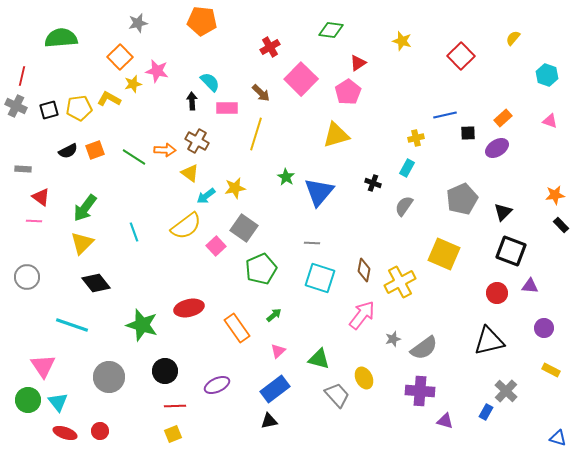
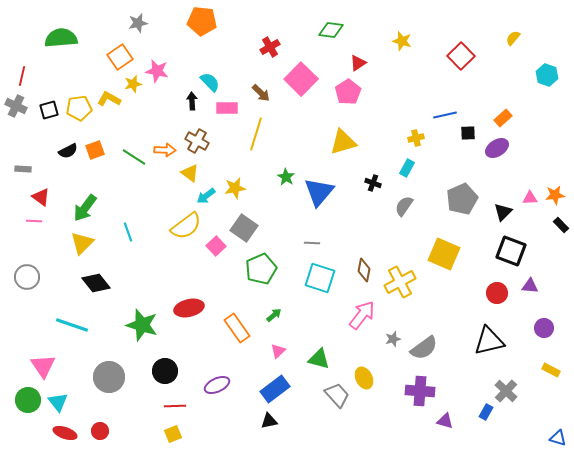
orange square at (120, 57): rotated 10 degrees clockwise
pink triangle at (550, 121): moved 20 px left, 77 px down; rotated 21 degrees counterclockwise
yellow triangle at (336, 135): moved 7 px right, 7 px down
cyan line at (134, 232): moved 6 px left
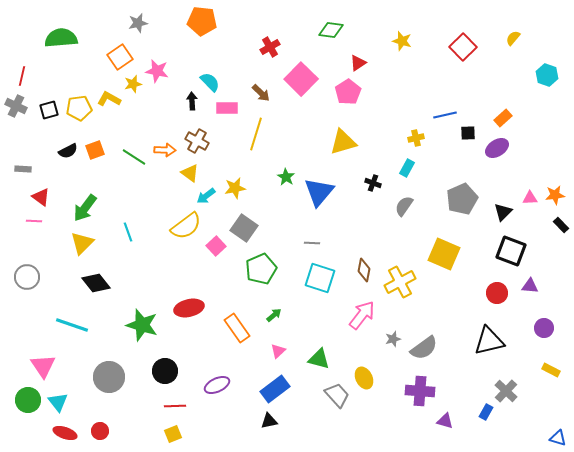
red square at (461, 56): moved 2 px right, 9 px up
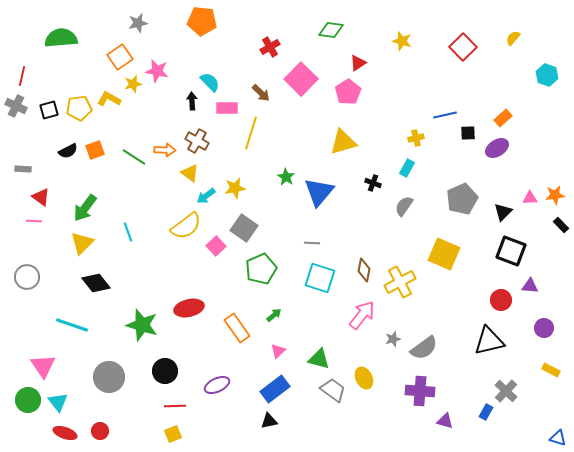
yellow line at (256, 134): moved 5 px left, 1 px up
red circle at (497, 293): moved 4 px right, 7 px down
gray trapezoid at (337, 395): moved 4 px left, 5 px up; rotated 12 degrees counterclockwise
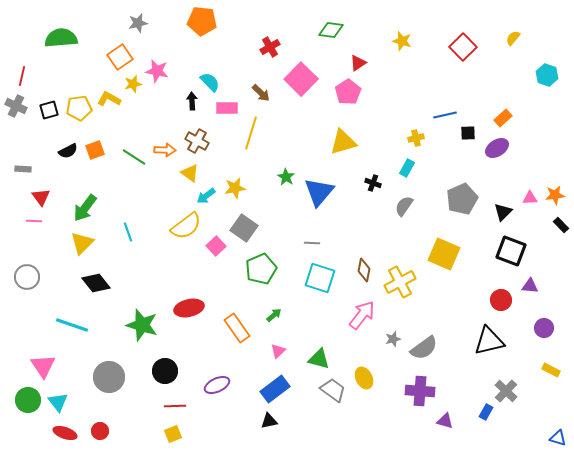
red triangle at (41, 197): rotated 18 degrees clockwise
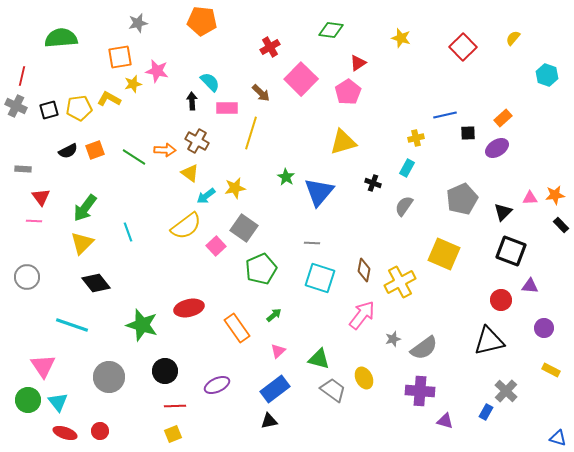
yellow star at (402, 41): moved 1 px left, 3 px up
orange square at (120, 57): rotated 25 degrees clockwise
